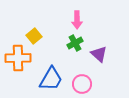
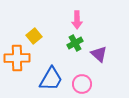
orange cross: moved 1 px left
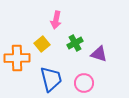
pink arrow: moved 21 px left; rotated 12 degrees clockwise
yellow square: moved 8 px right, 8 px down
purple triangle: rotated 24 degrees counterclockwise
blue trapezoid: rotated 44 degrees counterclockwise
pink circle: moved 2 px right, 1 px up
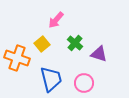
pink arrow: rotated 30 degrees clockwise
green cross: rotated 21 degrees counterclockwise
orange cross: rotated 20 degrees clockwise
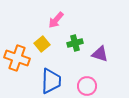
green cross: rotated 35 degrees clockwise
purple triangle: moved 1 px right
blue trapezoid: moved 2 px down; rotated 16 degrees clockwise
pink circle: moved 3 px right, 3 px down
